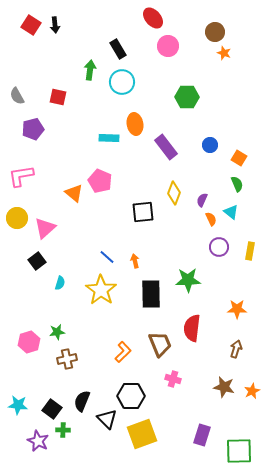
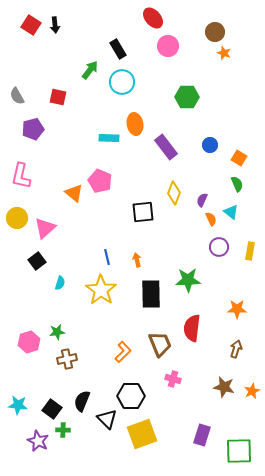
green arrow at (90, 70): rotated 30 degrees clockwise
pink L-shape at (21, 176): rotated 68 degrees counterclockwise
blue line at (107, 257): rotated 35 degrees clockwise
orange arrow at (135, 261): moved 2 px right, 1 px up
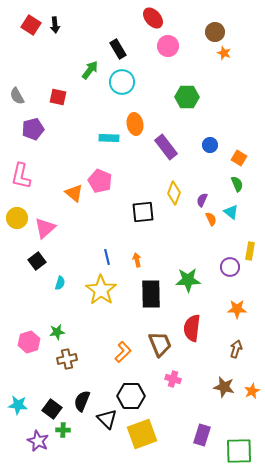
purple circle at (219, 247): moved 11 px right, 20 px down
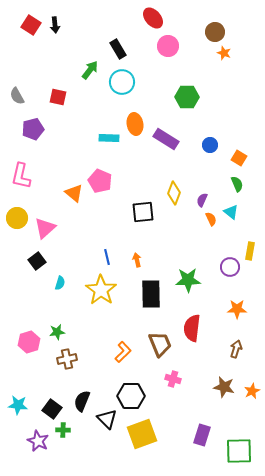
purple rectangle at (166, 147): moved 8 px up; rotated 20 degrees counterclockwise
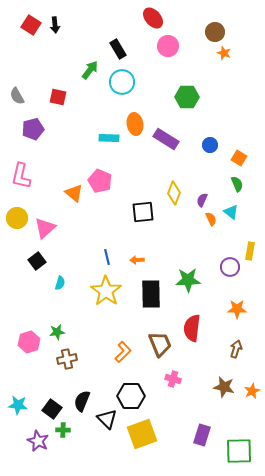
orange arrow at (137, 260): rotated 80 degrees counterclockwise
yellow star at (101, 290): moved 5 px right, 1 px down
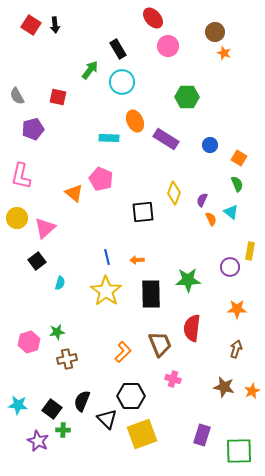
orange ellipse at (135, 124): moved 3 px up; rotated 15 degrees counterclockwise
pink pentagon at (100, 181): moved 1 px right, 2 px up
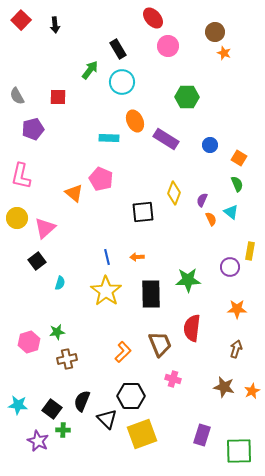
red square at (31, 25): moved 10 px left, 5 px up; rotated 12 degrees clockwise
red square at (58, 97): rotated 12 degrees counterclockwise
orange arrow at (137, 260): moved 3 px up
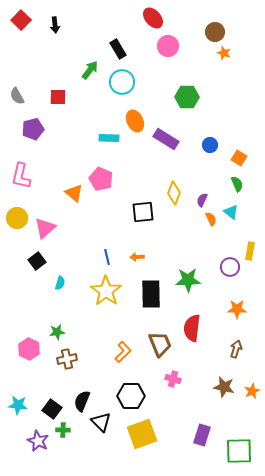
pink hexagon at (29, 342): moved 7 px down; rotated 15 degrees counterclockwise
black triangle at (107, 419): moved 6 px left, 3 px down
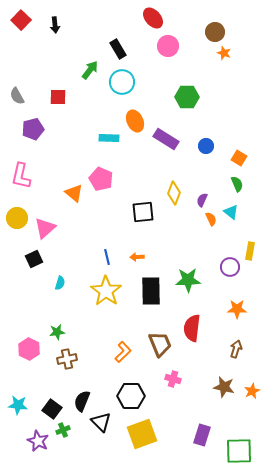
blue circle at (210, 145): moved 4 px left, 1 px down
black square at (37, 261): moved 3 px left, 2 px up; rotated 12 degrees clockwise
black rectangle at (151, 294): moved 3 px up
green cross at (63, 430): rotated 24 degrees counterclockwise
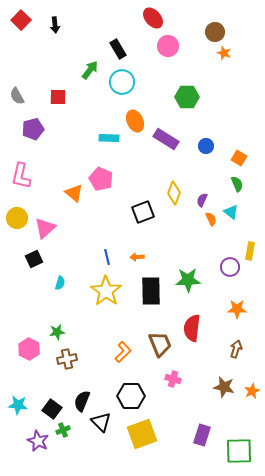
black square at (143, 212): rotated 15 degrees counterclockwise
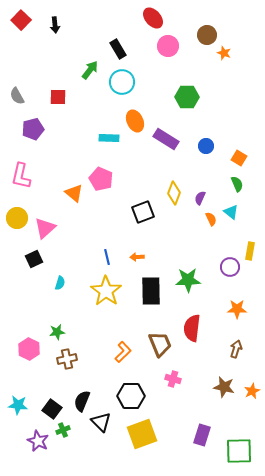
brown circle at (215, 32): moved 8 px left, 3 px down
purple semicircle at (202, 200): moved 2 px left, 2 px up
